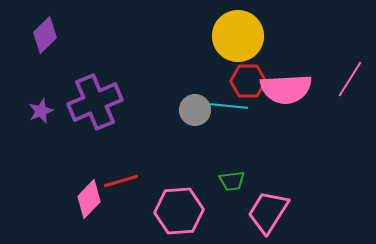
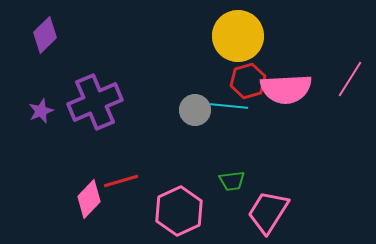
red hexagon: rotated 16 degrees counterclockwise
pink hexagon: rotated 21 degrees counterclockwise
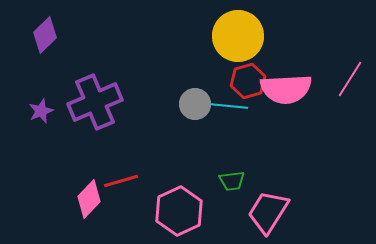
gray circle: moved 6 px up
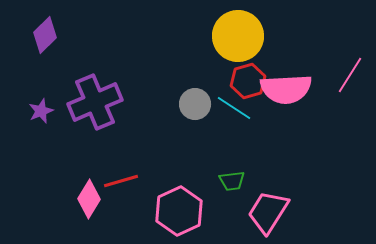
pink line: moved 4 px up
cyan line: moved 5 px right, 2 px down; rotated 27 degrees clockwise
pink diamond: rotated 12 degrees counterclockwise
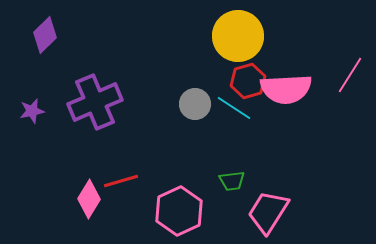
purple star: moved 9 px left; rotated 10 degrees clockwise
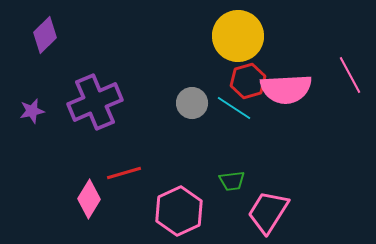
pink line: rotated 60 degrees counterclockwise
gray circle: moved 3 px left, 1 px up
red line: moved 3 px right, 8 px up
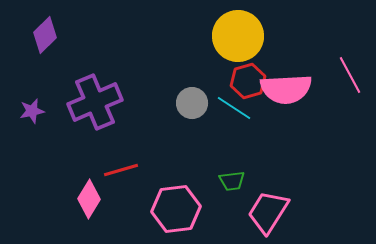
red line: moved 3 px left, 3 px up
pink hexagon: moved 3 px left, 2 px up; rotated 18 degrees clockwise
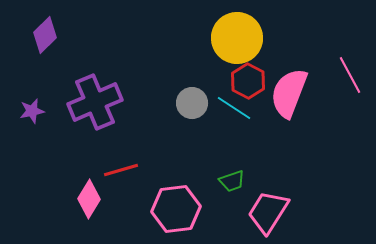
yellow circle: moved 1 px left, 2 px down
red hexagon: rotated 16 degrees counterclockwise
pink semicircle: moved 3 px right, 4 px down; rotated 114 degrees clockwise
green trapezoid: rotated 12 degrees counterclockwise
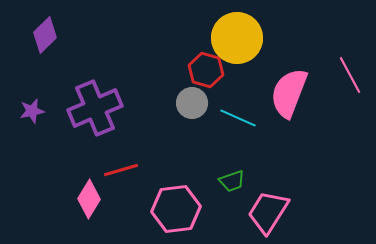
red hexagon: moved 42 px left, 11 px up; rotated 12 degrees counterclockwise
purple cross: moved 6 px down
cyan line: moved 4 px right, 10 px down; rotated 9 degrees counterclockwise
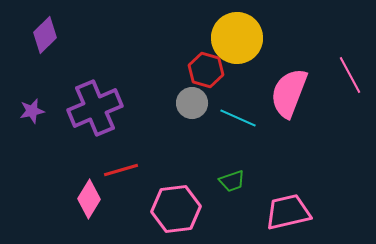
pink trapezoid: moved 20 px right; rotated 45 degrees clockwise
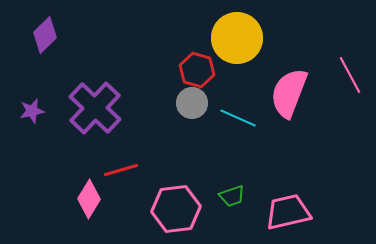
red hexagon: moved 9 px left
purple cross: rotated 24 degrees counterclockwise
green trapezoid: moved 15 px down
